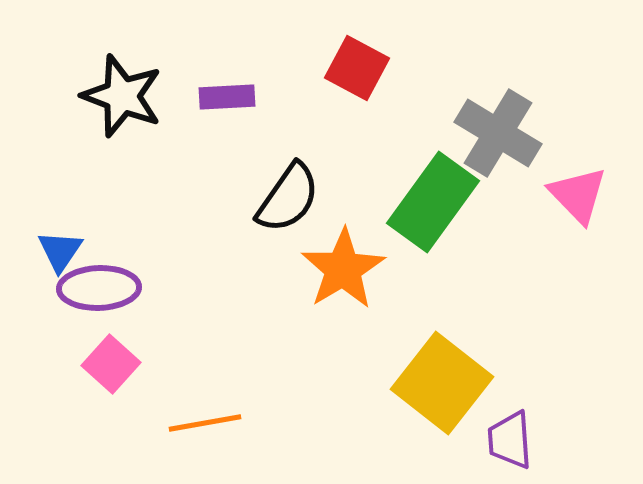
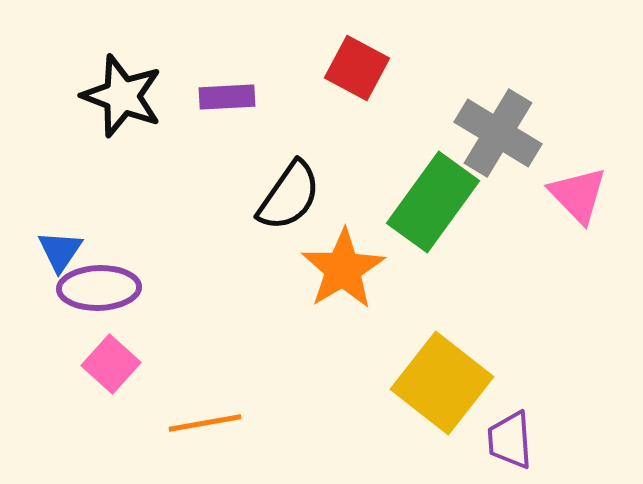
black semicircle: moved 1 px right, 2 px up
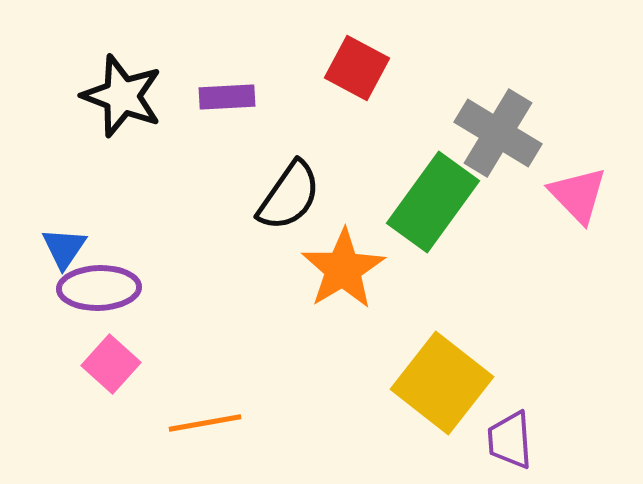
blue triangle: moved 4 px right, 3 px up
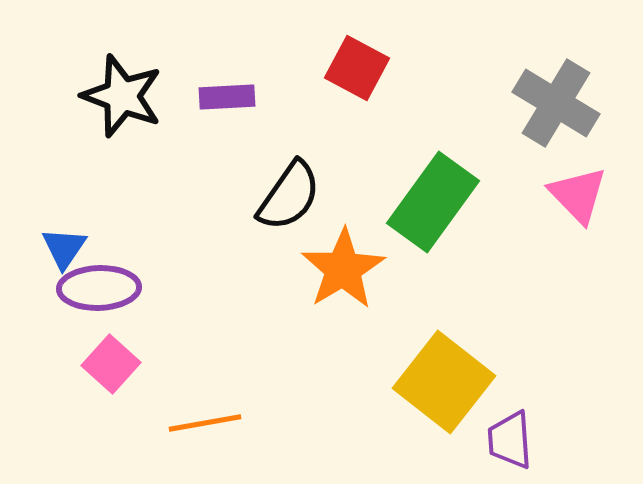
gray cross: moved 58 px right, 30 px up
yellow square: moved 2 px right, 1 px up
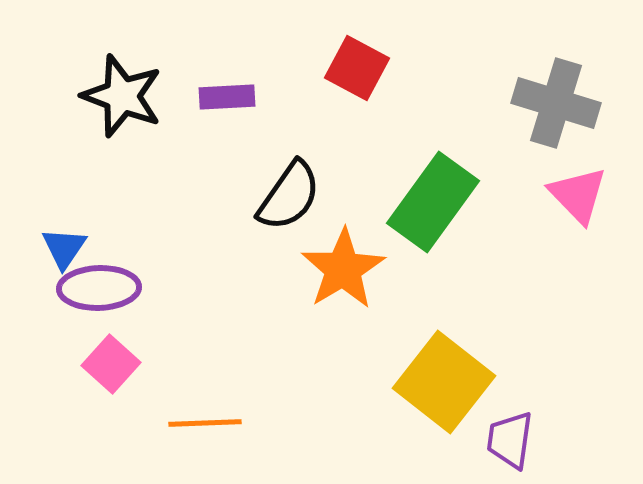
gray cross: rotated 14 degrees counterclockwise
orange line: rotated 8 degrees clockwise
purple trapezoid: rotated 12 degrees clockwise
